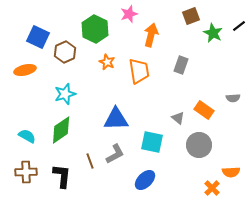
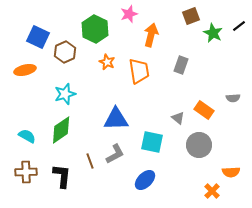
orange cross: moved 3 px down
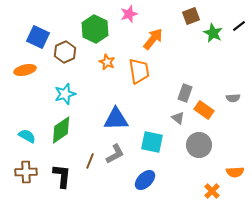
orange arrow: moved 2 px right, 4 px down; rotated 25 degrees clockwise
gray rectangle: moved 4 px right, 28 px down
brown line: rotated 42 degrees clockwise
orange semicircle: moved 4 px right
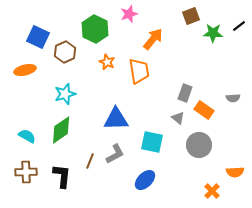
green star: rotated 24 degrees counterclockwise
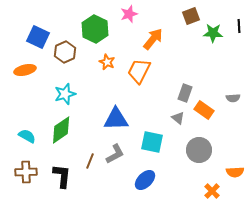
black line: rotated 56 degrees counterclockwise
orange trapezoid: rotated 144 degrees counterclockwise
gray circle: moved 5 px down
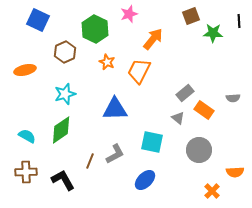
black line: moved 5 px up
blue square: moved 17 px up
gray rectangle: rotated 30 degrees clockwise
blue triangle: moved 1 px left, 10 px up
black L-shape: moved 1 px right, 4 px down; rotated 35 degrees counterclockwise
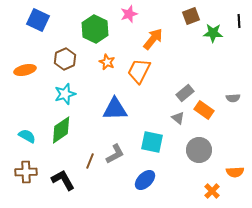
brown hexagon: moved 7 px down
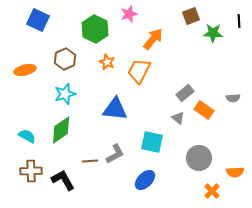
blue triangle: rotated 8 degrees clockwise
gray circle: moved 8 px down
brown line: rotated 63 degrees clockwise
brown cross: moved 5 px right, 1 px up
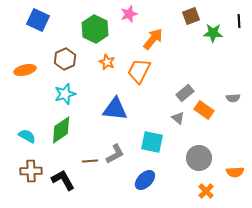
orange cross: moved 6 px left
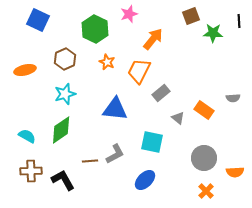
gray rectangle: moved 24 px left
gray circle: moved 5 px right
